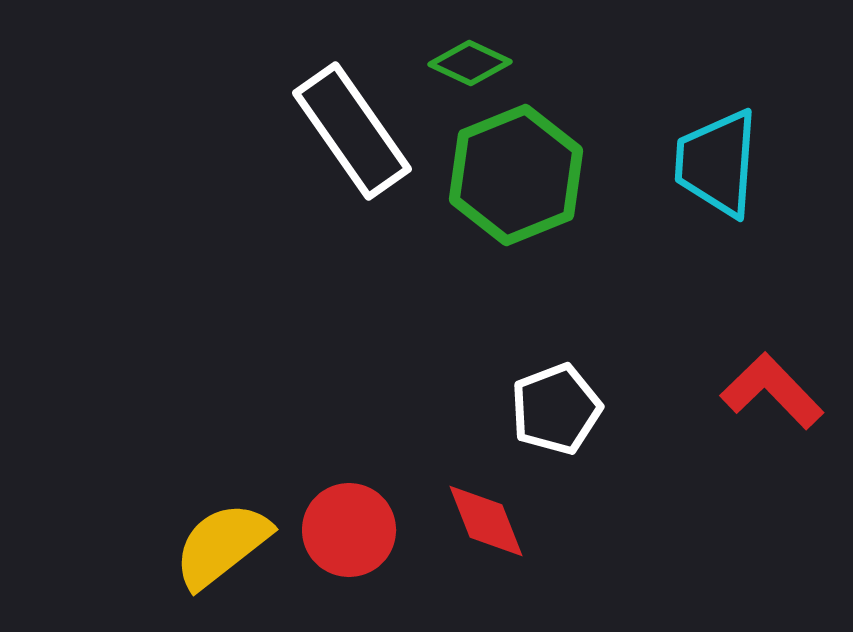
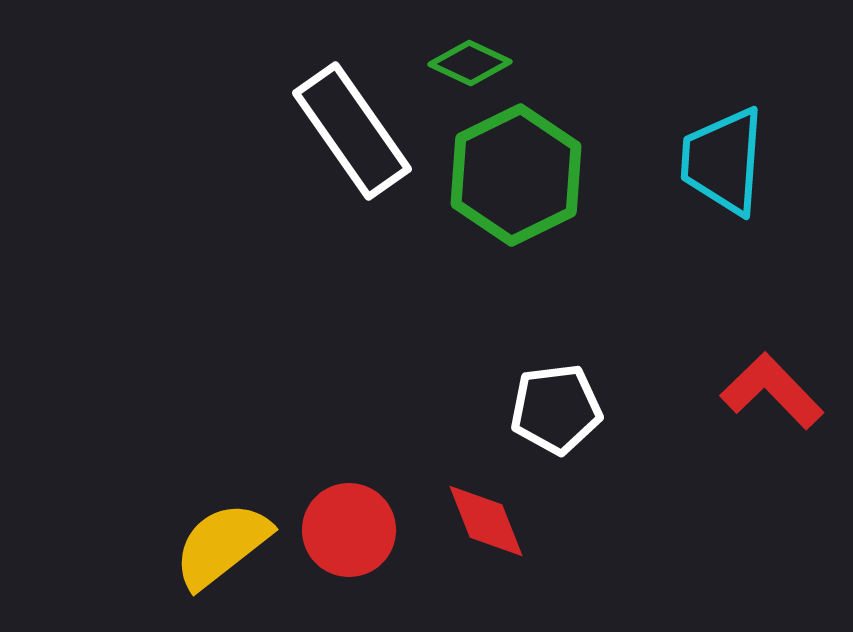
cyan trapezoid: moved 6 px right, 2 px up
green hexagon: rotated 4 degrees counterclockwise
white pentagon: rotated 14 degrees clockwise
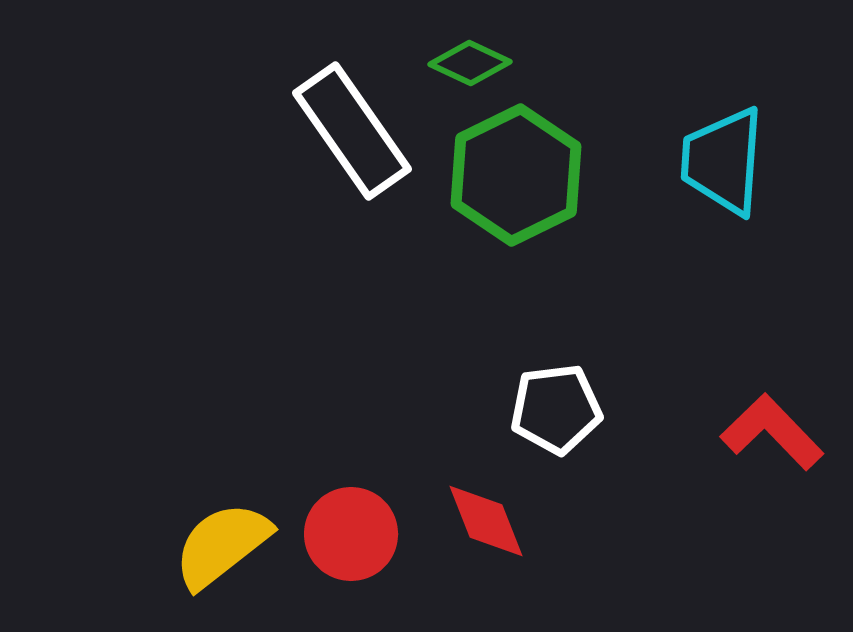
red L-shape: moved 41 px down
red circle: moved 2 px right, 4 px down
